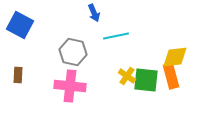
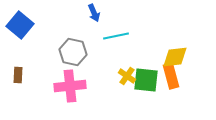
blue square: rotated 12 degrees clockwise
pink cross: rotated 12 degrees counterclockwise
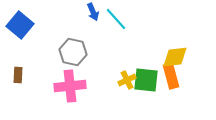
blue arrow: moved 1 px left, 1 px up
cyan line: moved 17 px up; rotated 60 degrees clockwise
yellow cross: moved 4 px down; rotated 30 degrees clockwise
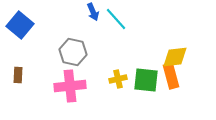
yellow cross: moved 9 px left, 1 px up; rotated 12 degrees clockwise
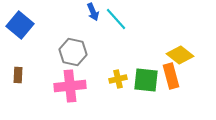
yellow diamond: moved 5 px right, 2 px up; rotated 44 degrees clockwise
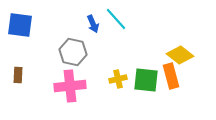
blue arrow: moved 12 px down
blue square: rotated 32 degrees counterclockwise
